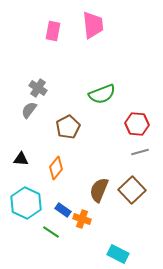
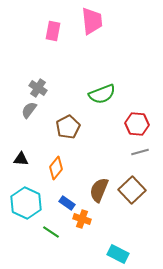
pink trapezoid: moved 1 px left, 4 px up
blue rectangle: moved 4 px right, 7 px up
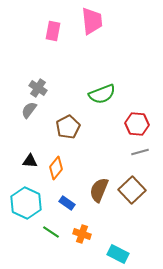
black triangle: moved 9 px right, 2 px down
orange cross: moved 15 px down
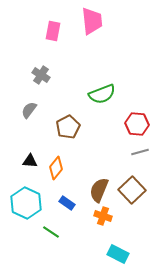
gray cross: moved 3 px right, 13 px up
orange cross: moved 21 px right, 18 px up
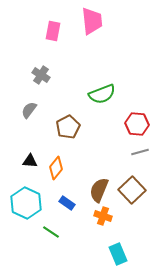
cyan rectangle: rotated 40 degrees clockwise
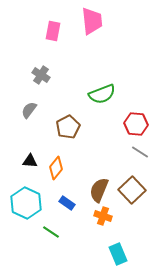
red hexagon: moved 1 px left
gray line: rotated 48 degrees clockwise
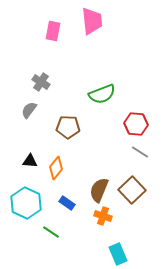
gray cross: moved 7 px down
brown pentagon: rotated 30 degrees clockwise
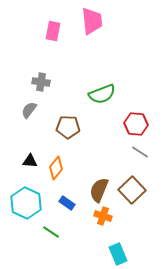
gray cross: rotated 24 degrees counterclockwise
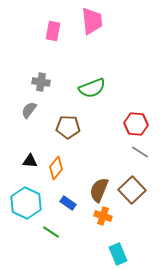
green semicircle: moved 10 px left, 6 px up
blue rectangle: moved 1 px right
